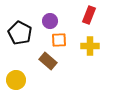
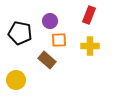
black pentagon: rotated 15 degrees counterclockwise
brown rectangle: moved 1 px left, 1 px up
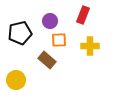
red rectangle: moved 6 px left
black pentagon: rotated 25 degrees counterclockwise
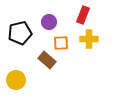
purple circle: moved 1 px left, 1 px down
orange square: moved 2 px right, 3 px down
yellow cross: moved 1 px left, 7 px up
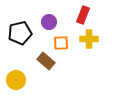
brown rectangle: moved 1 px left, 1 px down
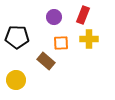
purple circle: moved 5 px right, 5 px up
black pentagon: moved 3 px left, 4 px down; rotated 15 degrees clockwise
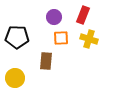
yellow cross: rotated 18 degrees clockwise
orange square: moved 5 px up
brown rectangle: rotated 54 degrees clockwise
yellow circle: moved 1 px left, 2 px up
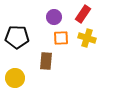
red rectangle: moved 1 px up; rotated 12 degrees clockwise
yellow cross: moved 2 px left, 1 px up
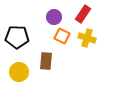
orange square: moved 1 px right, 2 px up; rotated 28 degrees clockwise
yellow circle: moved 4 px right, 6 px up
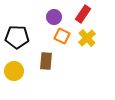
yellow cross: rotated 30 degrees clockwise
yellow circle: moved 5 px left, 1 px up
